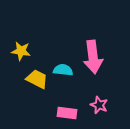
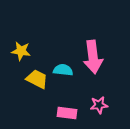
pink star: rotated 30 degrees counterclockwise
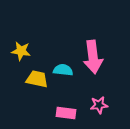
yellow trapezoid: rotated 15 degrees counterclockwise
pink rectangle: moved 1 px left
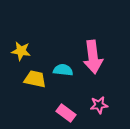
yellow trapezoid: moved 2 px left
pink rectangle: rotated 30 degrees clockwise
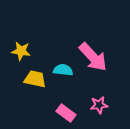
pink arrow: rotated 36 degrees counterclockwise
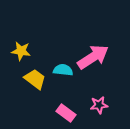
pink arrow: rotated 80 degrees counterclockwise
yellow trapezoid: rotated 25 degrees clockwise
